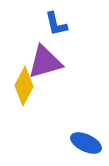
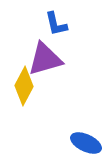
purple triangle: moved 3 px up
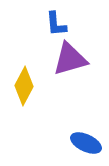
blue L-shape: rotated 8 degrees clockwise
purple triangle: moved 25 px right
